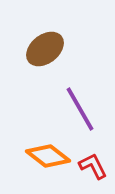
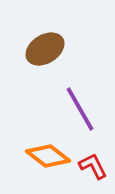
brown ellipse: rotated 6 degrees clockwise
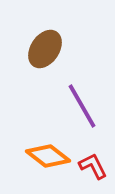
brown ellipse: rotated 24 degrees counterclockwise
purple line: moved 2 px right, 3 px up
